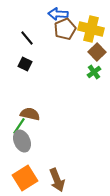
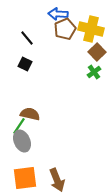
orange square: rotated 25 degrees clockwise
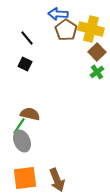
brown pentagon: moved 1 px right, 1 px down; rotated 15 degrees counterclockwise
green cross: moved 3 px right
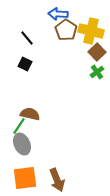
yellow cross: moved 2 px down
gray ellipse: moved 3 px down
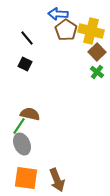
green cross: rotated 16 degrees counterclockwise
orange square: moved 1 px right; rotated 15 degrees clockwise
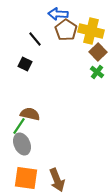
black line: moved 8 px right, 1 px down
brown square: moved 1 px right
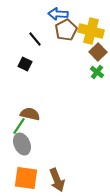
brown pentagon: rotated 10 degrees clockwise
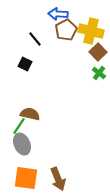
green cross: moved 2 px right, 1 px down
brown arrow: moved 1 px right, 1 px up
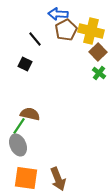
gray ellipse: moved 4 px left, 1 px down
